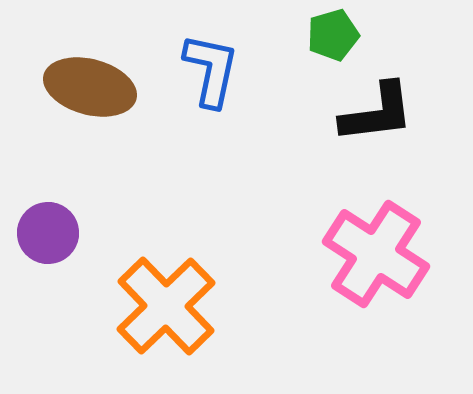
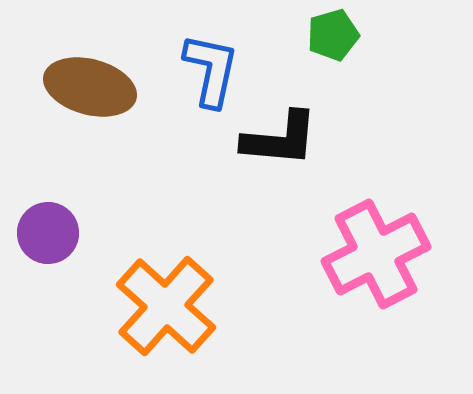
black L-shape: moved 97 px left, 26 px down; rotated 12 degrees clockwise
pink cross: rotated 30 degrees clockwise
orange cross: rotated 4 degrees counterclockwise
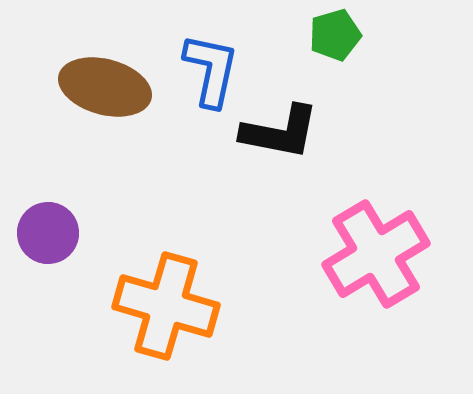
green pentagon: moved 2 px right
brown ellipse: moved 15 px right
black L-shape: moved 7 px up; rotated 6 degrees clockwise
pink cross: rotated 4 degrees counterclockwise
orange cross: rotated 26 degrees counterclockwise
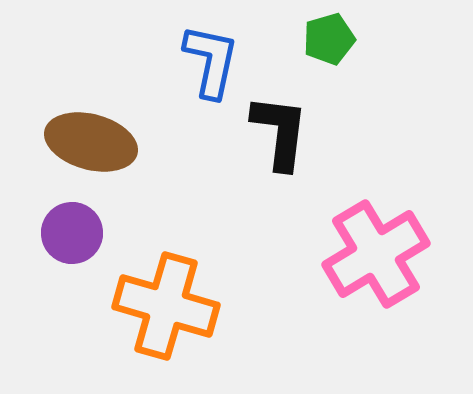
green pentagon: moved 6 px left, 4 px down
blue L-shape: moved 9 px up
brown ellipse: moved 14 px left, 55 px down
black L-shape: rotated 94 degrees counterclockwise
purple circle: moved 24 px right
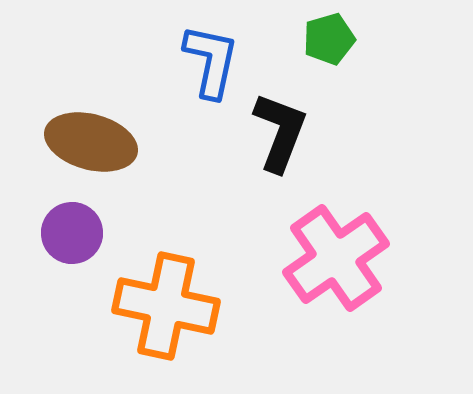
black L-shape: rotated 14 degrees clockwise
pink cross: moved 40 px left, 4 px down; rotated 4 degrees counterclockwise
orange cross: rotated 4 degrees counterclockwise
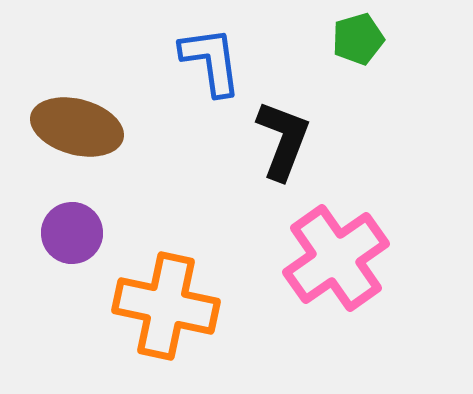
green pentagon: moved 29 px right
blue L-shape: rotated 20 degrees counterclockwise
black L-shape: moved 3 px right, 8 px down
brown ellipse: moved 14 px left, 15 px up
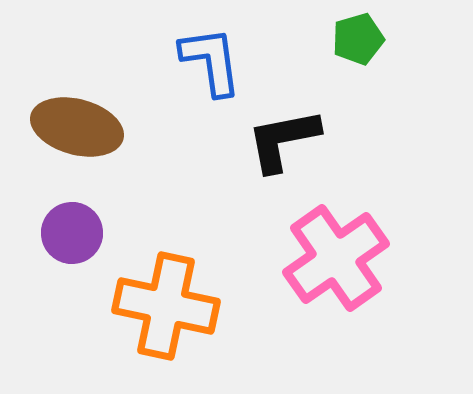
black L-shape: rotated 122 degrees counterclockwise
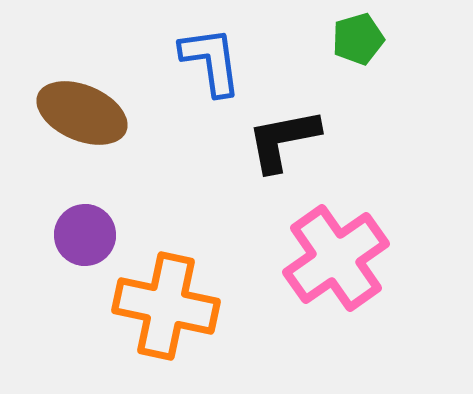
brown ellipse: moved 5 px right, 14 px up; rotated 8 degrees clockwise
purple circle: moved 13 px right, 2 px down
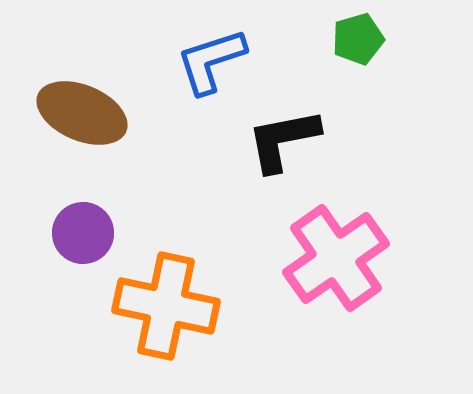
blue L-shape: rotated 100 degrees counterclockwise
purple circle: moved 2 px left, 2 px up
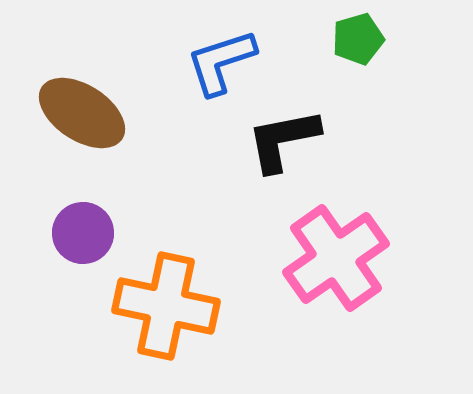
blue L-shape: moved 10 px right, 1 px down
brown ellipse: rotated 10 degrees clockwise
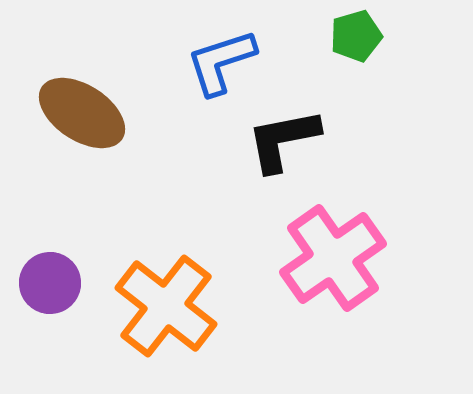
green pentagon: moved 2 px left, 3 px up
purple circle: moved 33 px left, 50 px down
pink cross: moved 3 px left
orange cross: rotated 26 degrees clockwise
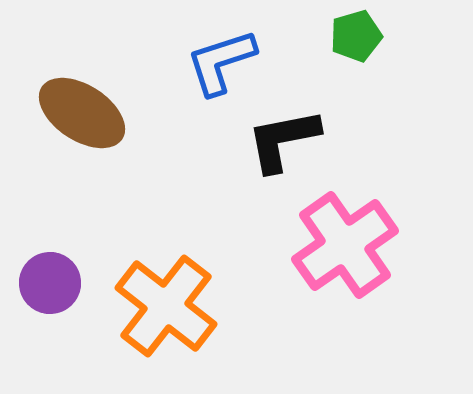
pink cross: moved 12 px right, 13 px up
